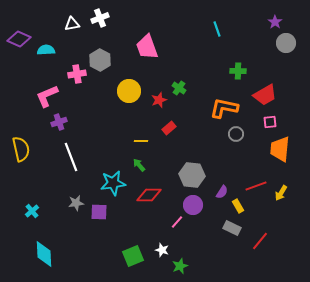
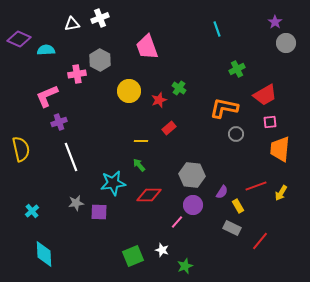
green cross at (238, 71): moved 1 px left, 2 px up; rotated 28 degrees counterclockwise
green star at (180, 266): moved 5 px right
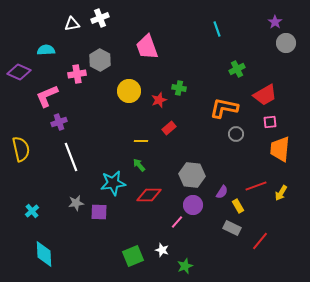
purple diamond at (19, 39): moved 33 px down
green cross at (179, 88): rotated 24 degrees counterclockwise
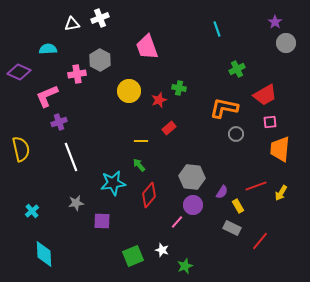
cyan semicircle at (46, 50): moved 2 px right, 1 px up
gray hexagon at (192, 175): moved 2 px down
red diamond at (149, 195): rotated 50 degrees counterclockwise
purple square at (99, 212): moved 3 px right, 9 px down
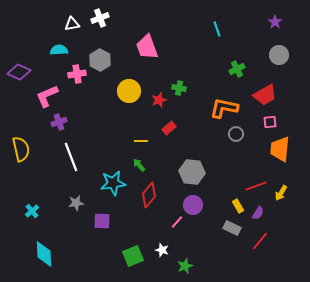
gray circle at (286, 43): moved 7 px left, 12 px down
cyan semicircle at (48, 49): moved 11 px right, 1 px down
gray hexagon at (192, 177): moved 5 px up
purple semicircle at (222, 192): moved 36 px right, 21 px down
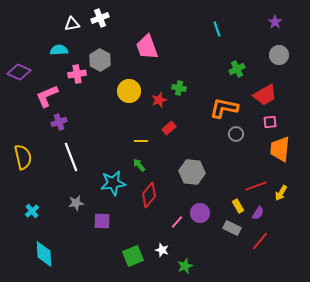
yellow semicircle at (21, 149): moved 2 px right, 8 px down
purple circle at (193, 205): moved 7 px right, 8 px down
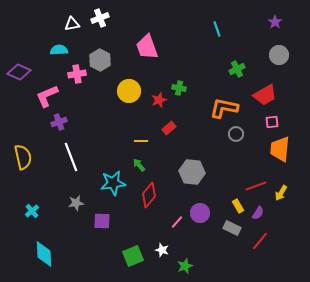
pink square at (270, 122): moved 2 px right
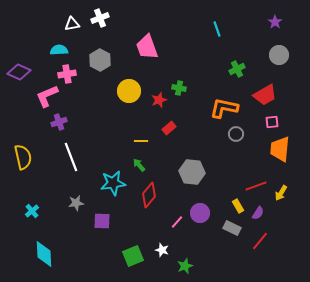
pink cross at (77, 74): moved 10 px left
